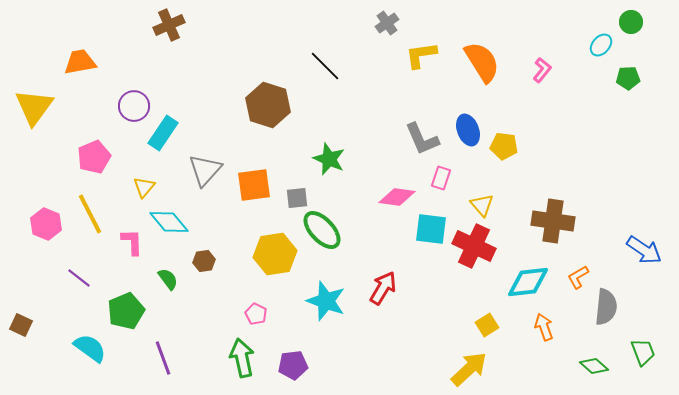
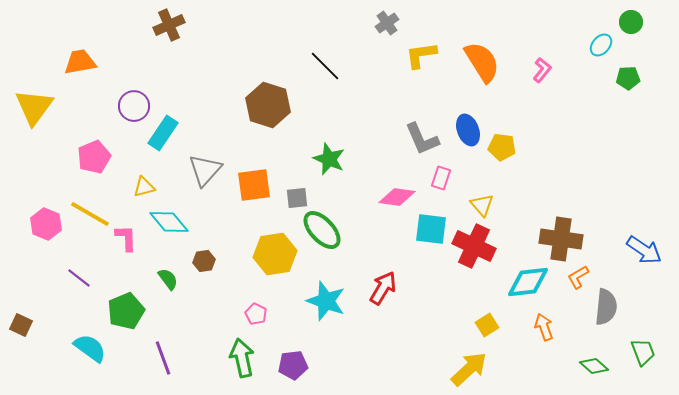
yellow pentagon at (504, 146): moved 2 px left, 1 px down
yellow triangle at (144, 187): rotated 35 degrees clockwise
yellow line at (90, 214): rotated 33 degrees counterclockwise
brown cross at (553, 221): moved 8 px right, 18 px down
pink L-shape at (132, 242): moved 6 px left, 4 px up
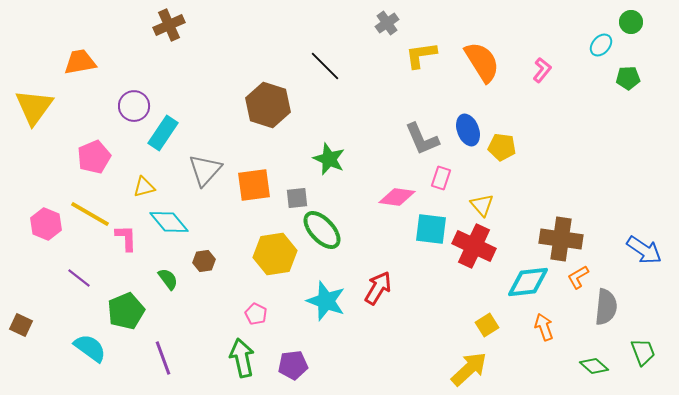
red arrow at (383, 288): moved 5 px left
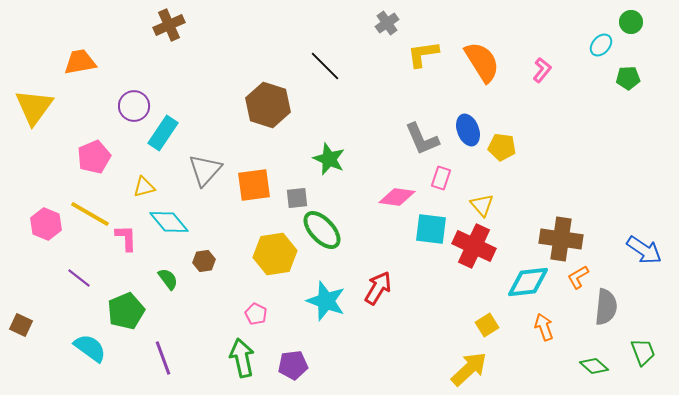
yellow L-shape at (421, 55): moved 2 px right, 1 px up
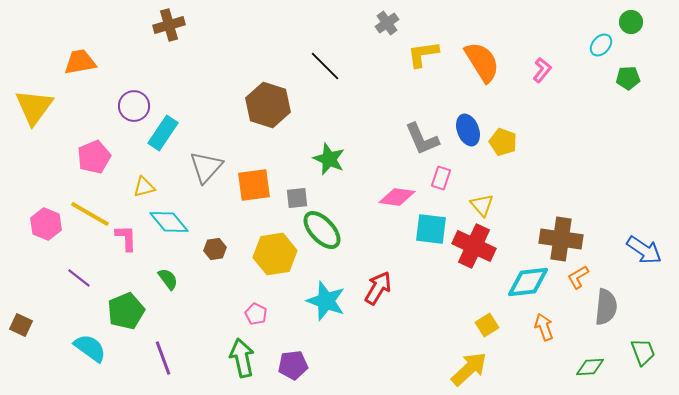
brown cross at (169, 25): rotated 8 degrees clockwise
yellow pentagon at (502, 147): moved 1 px right, 5 px up; rotated 12 degrees clockwise
gray triangle at (205, 170): moved 1 px right, 3 px up
brown hexagon at (204, 261): moved 11 px right, 12 px up
green diamond at (594, 366): moved 4 px left, 1 px down; rotated 44 degrees counterclockwise
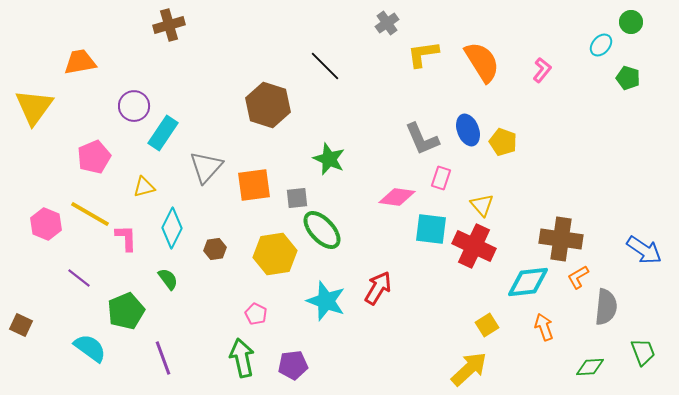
green pentagon at (628, 78): rotated 20 degrees clockwise
cyan diamond at (169, 222): moved 3 px right, 6 px down; rotated 66 degrees clockwise
